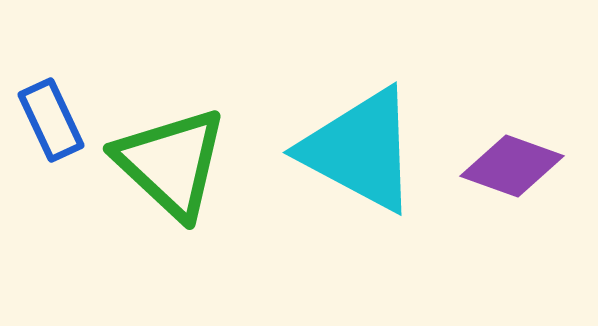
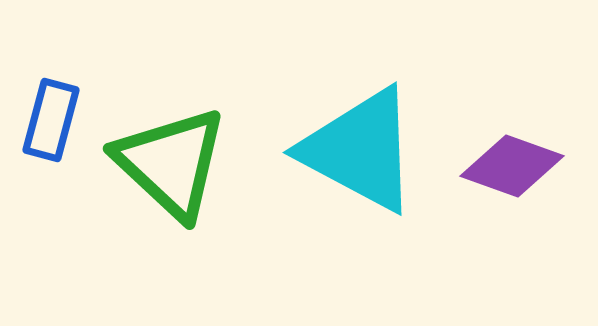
blue rectangle: rotated 40 degrees clockwise
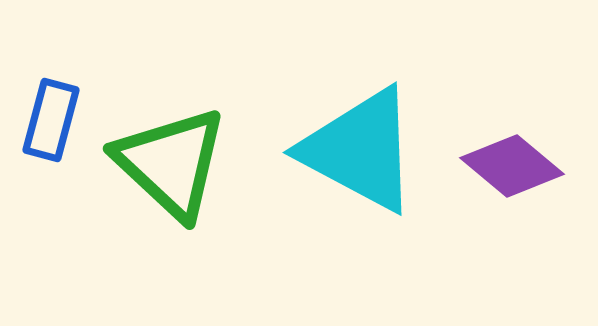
purple diamond: rotated 20 degrees clockwise
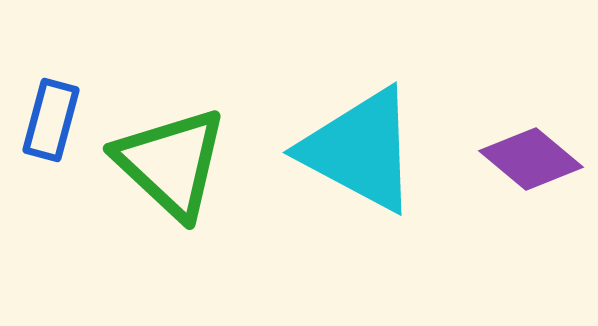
purple diamond: moved 19 px right, 7 px up
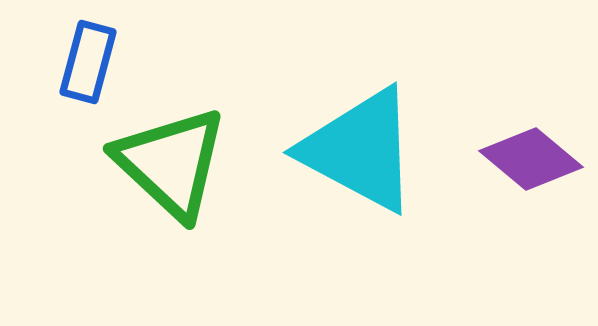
blue rectangle: moved 37 px right, 58 px up
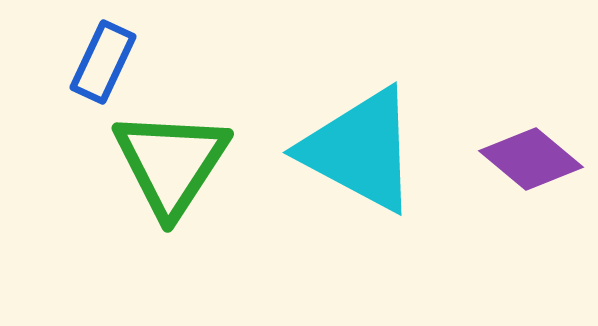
blue rectangle: moved 15 px right; rotated 10 degrees clockwise
green triangle: rotated 20 degrees clockwise
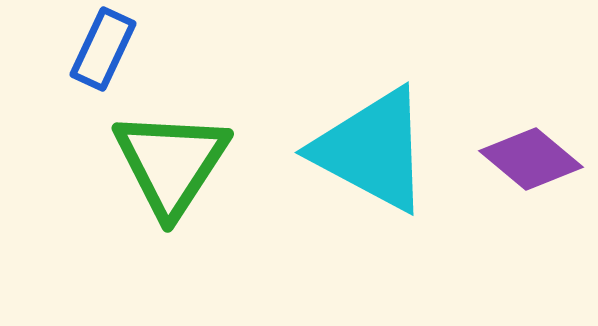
blue rectangle: moved 13 px up
cyan triangle: moved 12 px right
